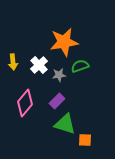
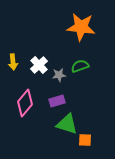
orange star: moved 17 px right, 15 px up; rotated 16 degrees clockwise
purple rectangle: rotated 28 degrees clockwise
green triangle: moved 2 px right
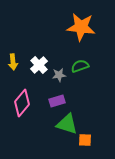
pink diamond: moved 3 px left
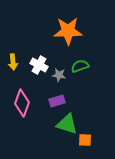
orange star: moved 13 px left, 4 px down; rotated 8 degrees counterclockwise
white cross: rotated 18 degrees counterclockwise
gray star: rotated 16 degrees clockwise
pink diamond: rotated 20 degrees counterclockwise
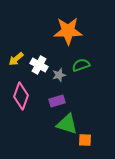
yellow arrow: moved 3 px right, 3 px up; rotated 56 degrees clockwise
green semicircle: moved 1 px right, 1 px up
gray star: rotated 24 degrees counterclockwise
pink diamond: moved 1 px left, 7 px up
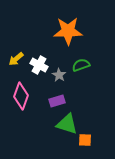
gray star: rotated 24 degrees counterclockwise
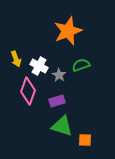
orange star: rotated 20 degrees counterclockwise
yellow arrow: rotated 70 degrees counterclockwise
white cross: moved 1 px down
pink diamond: moved 7 px right, 5 px up
green triangle: moved 5 px left, 2 px down
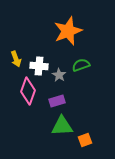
white cross: rotated 24 degrees counterclockwise
green triangle: rotated 20 degrees counterclockwise
orange square: rotated 24 degrees counterclockwise
